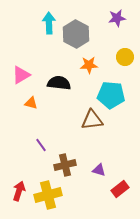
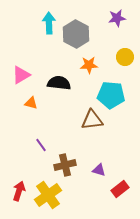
yellow cross: rotated 20 degrees counterclockwise
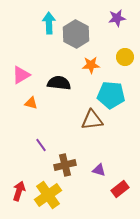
orange star: moved 2 px right
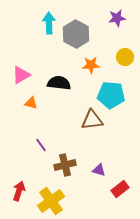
yellow cross: moved 3 px right, 6 px down
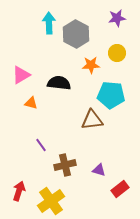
yellow circle: moved 8 px left, 4 px up
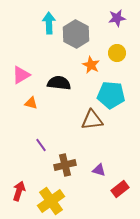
orange star: rotated 30 degrees clockwise
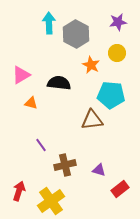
purple star: moved 1 px right, 4 px down
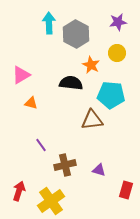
black semicircle: moved 12 px right
red rectangle: moved 6 px right, 1 px down; rotated 36 degrees counterclockwise
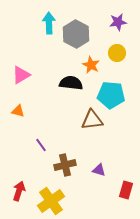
orange triangle: moved 13 px left, 8 px down
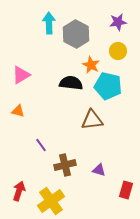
yellow circle: moved 1 px right, 2 px up
cyan pentagon: moved 3 px left, 9 px up; rotated 8 degrees clockwise
